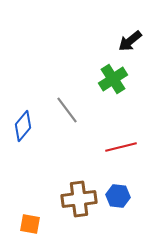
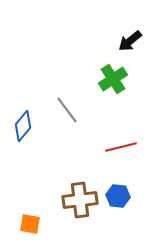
brown cross: moved 1 px right, 1 px down
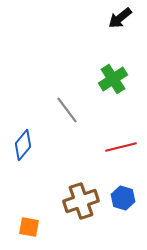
black arrow: moved 10 px left, 23 px up
blue diamond: moved 19 px down
blue hexagon: moved 5 px right, 2 px down; rotated 10 degrees clockwise
brown cross: moved 1 px right, 1 px down; rotated 12 degrees counterclockwise
orange square: moved 1 px left, 3 px down
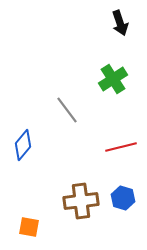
black arrow: moved 5 px down; rotated 70 degrees counterclockwise
brown cross: rotated 12 degrees clockwise
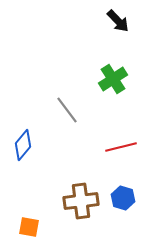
black arrow: moved 2 px left, 2 px up; rotated 25 degrees counterclockwise
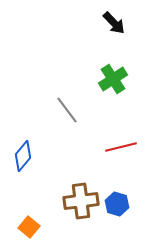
black arrow: moved 4 px left, 2 px down
blue diamond: moved 11 px down
blue hexagon: moved 6 px left, 6 px down
orange square: rotated 30 degrees clockwise
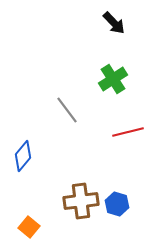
red line: moved 7 px right, 15 px up
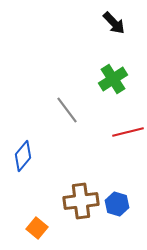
orange square: moved 8 px right, 1 px down
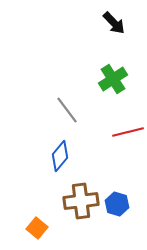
blue diamond: moved 37 px right
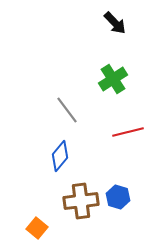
black arrow: moved 1 px right
blue hexagon: moved 1 px right, 7 px up
